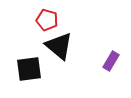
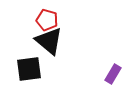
black triangle: moved 10 px left, 5 px up
purple rectangle: moved 2 px right, 13 px down
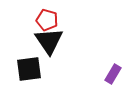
black triangle: rotated 16 degrees clockwise
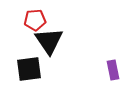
red pentagon: moved 12 px left; rotated 20 degrees counterclockwise
purple rectangle: moved 4 px up; rotated 42 degrees counterclockwise
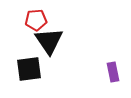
red pentagon: moved 1 px right
purple rectangle: moved 2 px down
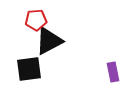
black triangle: rotated 36 degrees clockwise
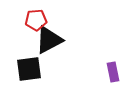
black triangle: moved 1 px up
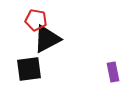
red pentagon: rotated 15 degrees clockwise
black triangle: moved 2 px left, 1 px up
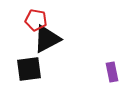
purple rectangle: moved 1 px left
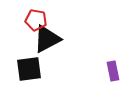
purple rectangle: moved 1 px right, 1 px up
